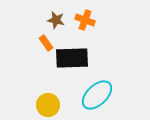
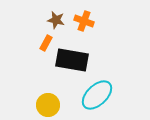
orange cross: moved 1 px left, 1 px down
orange rectangle: rotated 63 degrees clockwise
black rectangle: moved 2 px down; rotated 12 degrees clockwise
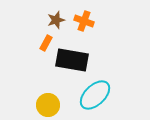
brown star: rotated 30 degrees counterclockwise
cyan ellipse: moved 2 px left
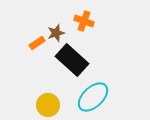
brown star: moved 13 px down
orange rectangle: moved 9 px left; rotated 28 degrees clockwise
black rectangle: rotated 32 degrees clockwise
cyan ellipse: moved 2 px left, 2 px down
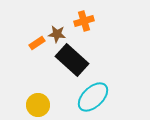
orange cross: rotated 36 degrees counterclockwise
brown star: moved 1 px right, 1 px down; rotated 24 degrees clockwise
yellow circle: moved 10 px left
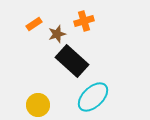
brown star: rotated 24 degrees counterclockwise
orange rectangle: moved 3 px left, 19 px up
black rectangle: moved 1 px down
